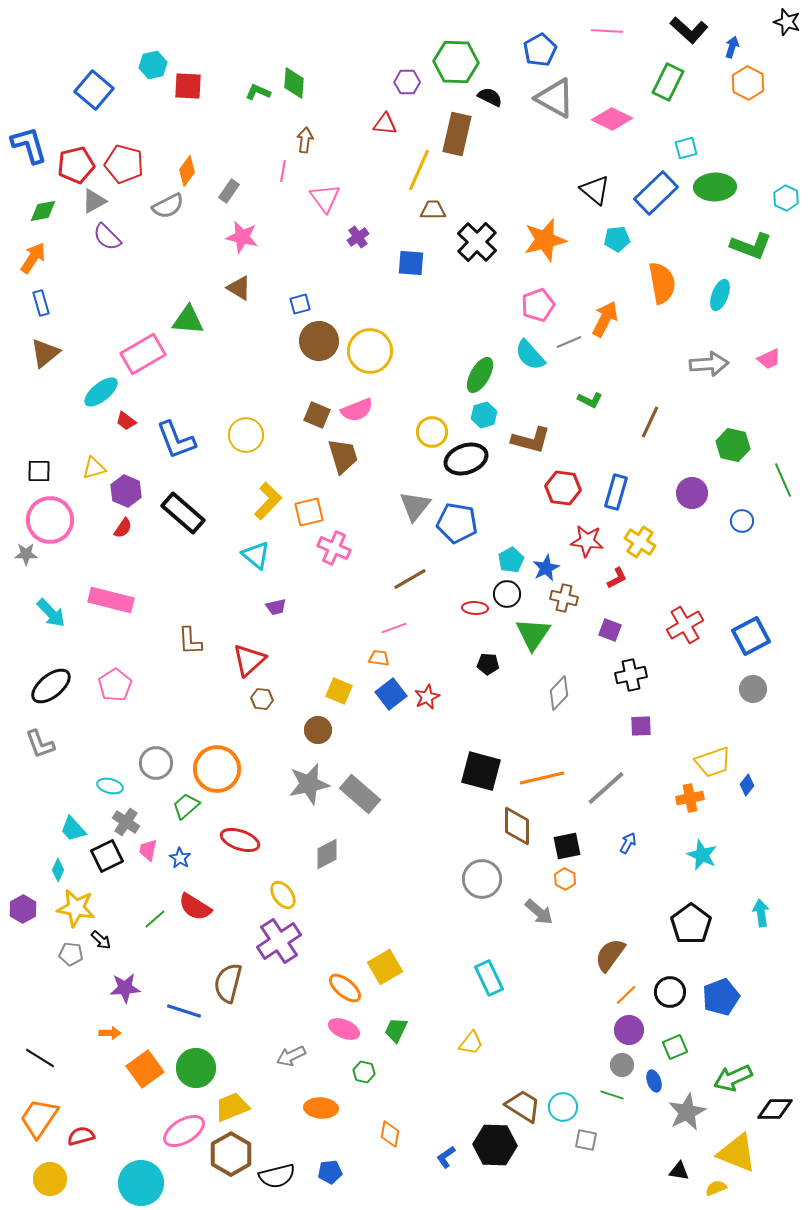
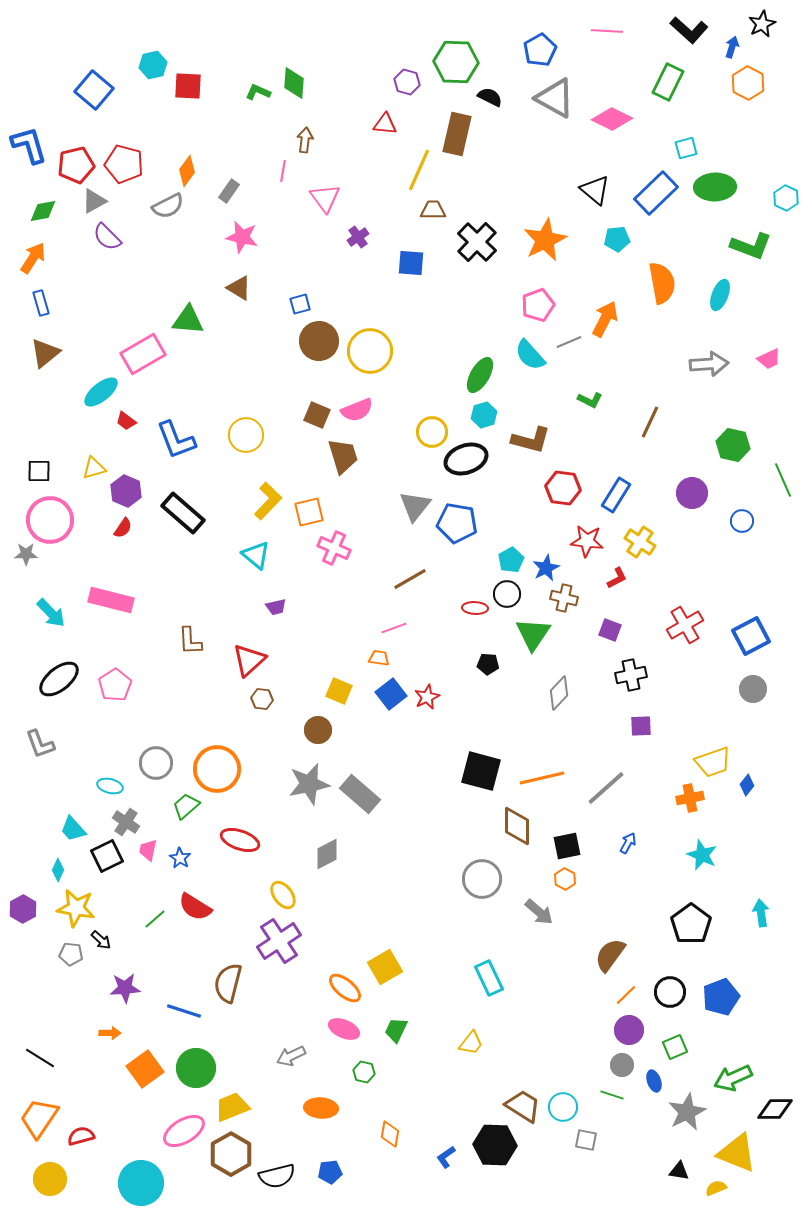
black star at (787, 22): moved 25 px left, 2 px down; rotated 28 degrees clockwise
purple hexagon at (407, 82): rotated 15 degrees clockwise
orange star at (545, 240): rotated 12 degrees counterclockwise
blue rectangle at (616, 492): moved 3 px down; rotated 16 degrees clockwise
black ellipse at (51, 686): moved 8 px right, 7 px up
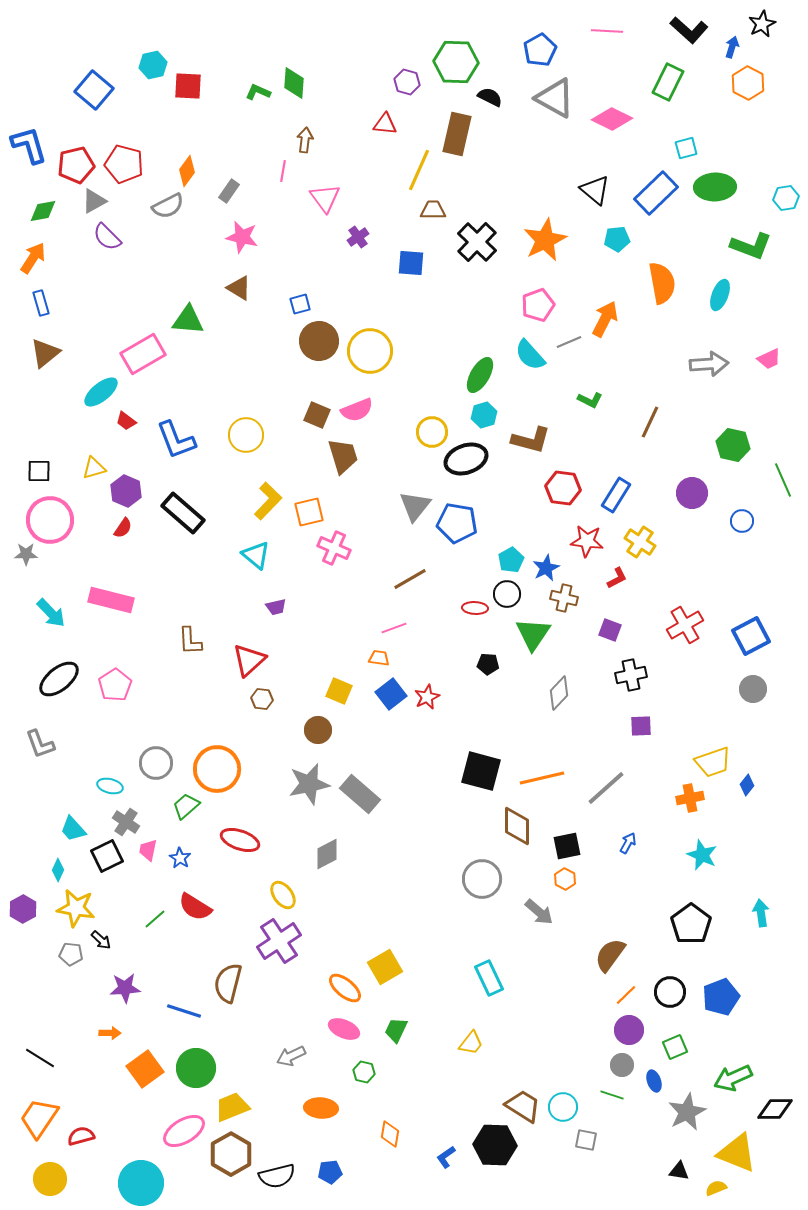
cyan hexagon at (786, 198): rotated 25 degrees clockwise
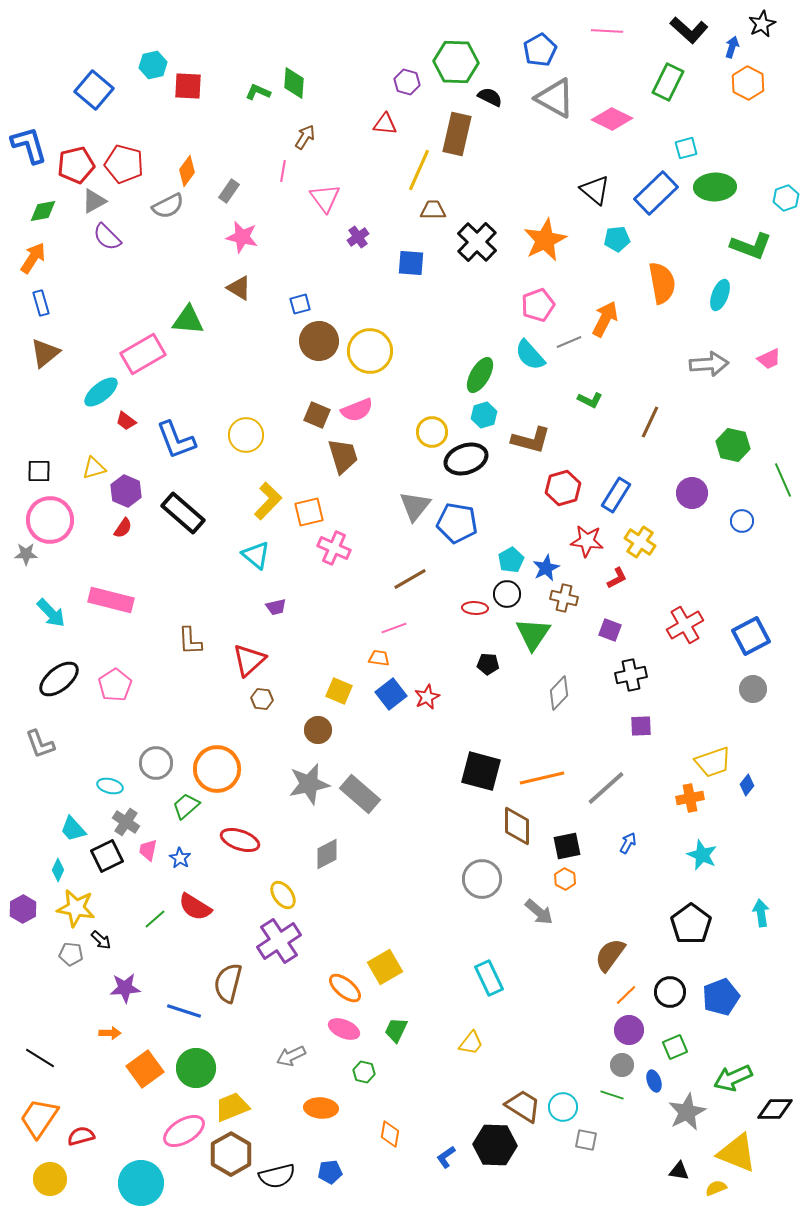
brown arrow at (305, 140): moved 3 px up; rotated 25 degrees clockwise
cyan hexagon at (786, 198): rotated 10 degrees counterclockwise
red hexagon at (563, 488): rotated 24 degrees counterclockwise
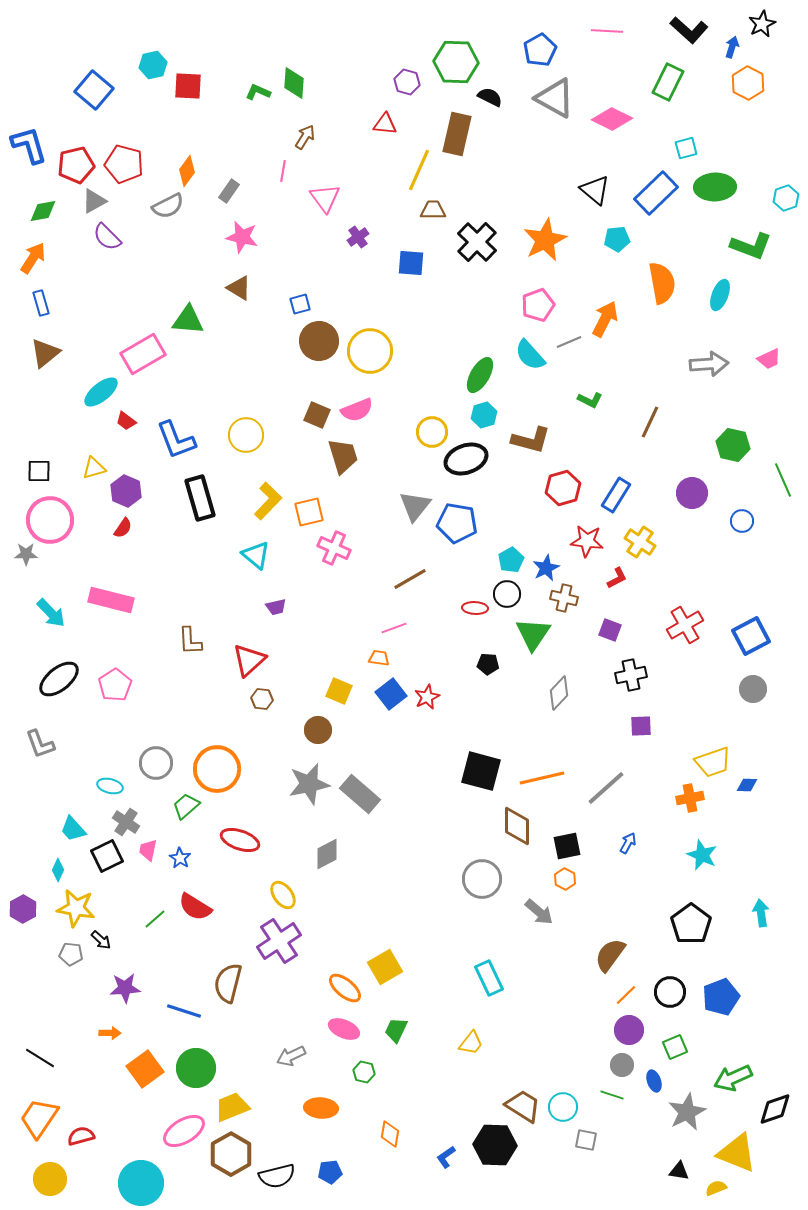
black rectangle at (183, 513): moved 17 px right, 15 px up; rotated 33 degrees clockwise
blue diamond at (747, 785): rotated 55 degrees clockwise
black diamond at (775, 1109): rotated 18 degrees counterclockwise
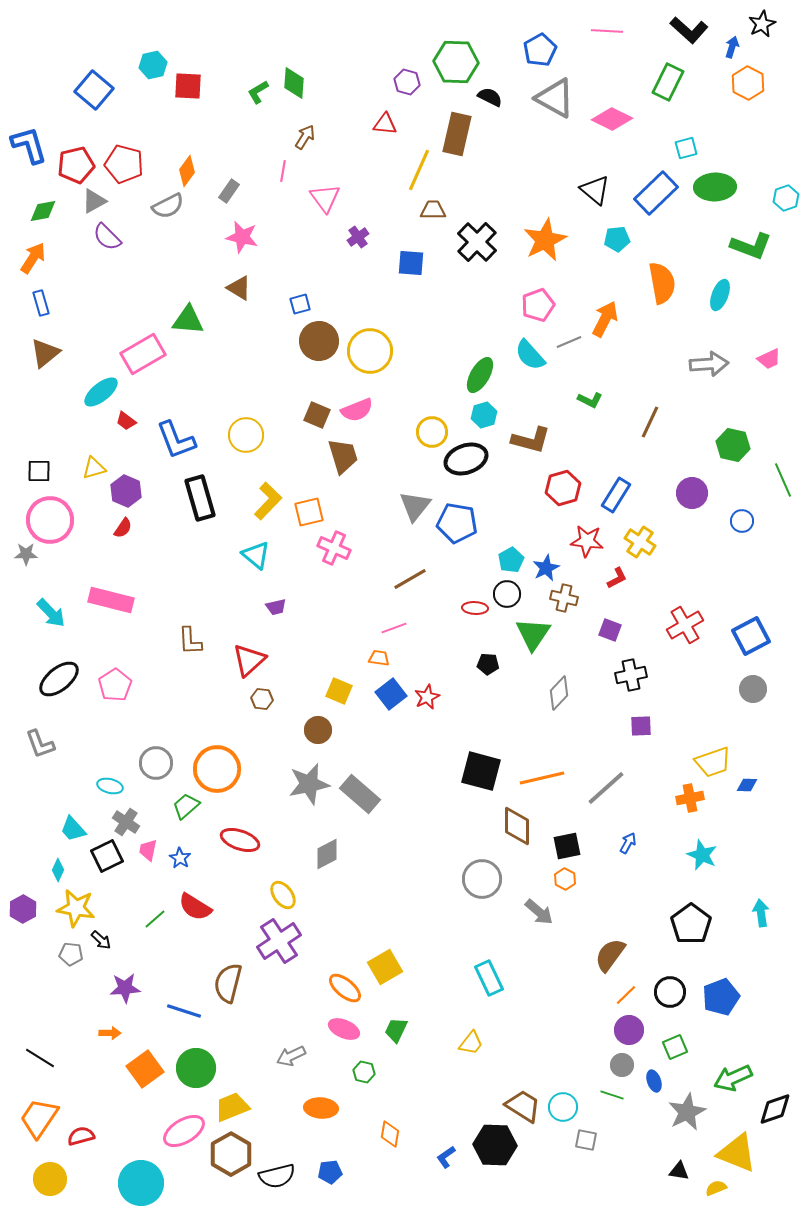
green L-shape at (258, 92): rotated 55 degrees counterclockwise
